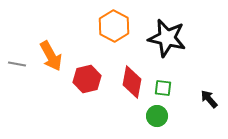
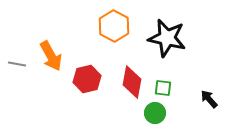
green circle: moved 2 px left, 3 px up
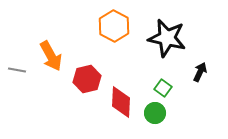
gray line: moved 6 px down
red diamond: moved 11 px left, 20 px down; rotated 8 degrees counterclockwise
green square: rotated 30 degrees clockwise
black arrow: moved 9 px left, 27 px up; rotated 66 degrees clockwise
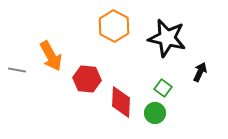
red hexagon: rotated 20 degrees clockwise
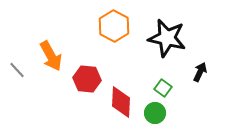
gray line: rotated 36 degrees clockwise
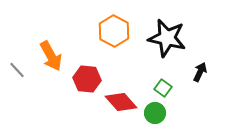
orange hexagon: moved 5 px down
red diamond: rotated 44 degrees counterclockwise
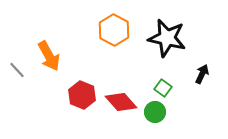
orange hexagon: moved 1 px up
orange arrow: moved 2 px left
black arrow: moved 2 px right, 2 px down
red hexagon: moved 5 px left, 16 px down; rotated 16 degrees clockwise
green circle: moved 1 px up
